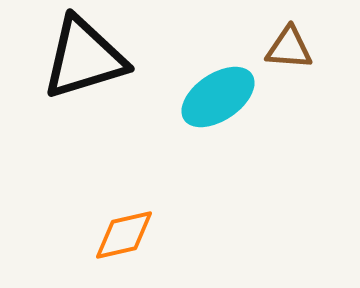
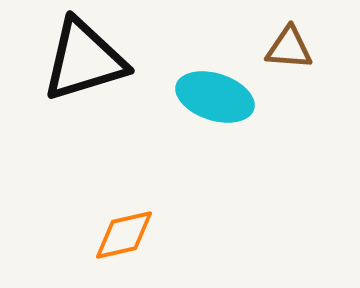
black triangle: moved 2 px down
cyan ellipse: moved 3 px left; rotated 52 degrees clockwise
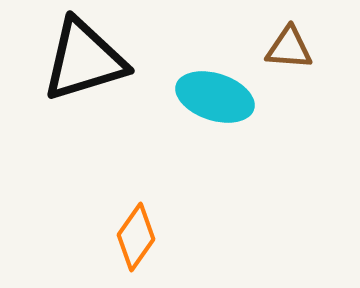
orange diamond: moved 12 px right, 2 px down; rotated 42 degrees counterclockwise
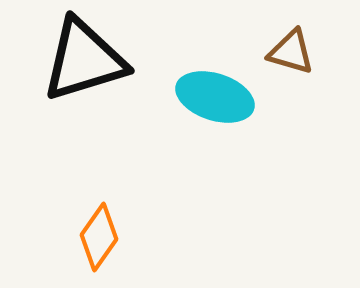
brown triangle: moved 2 px right, 4 px down; rotated 12 degrees clockwise
orange diamond: moved 37 px left
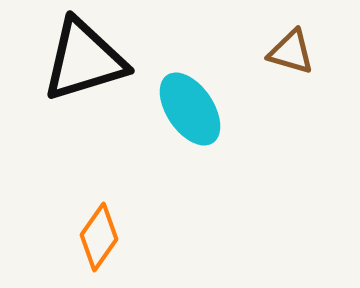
cyan ellipse: moved 25 px left, 12 px down; rotated 38 degrees clockwise
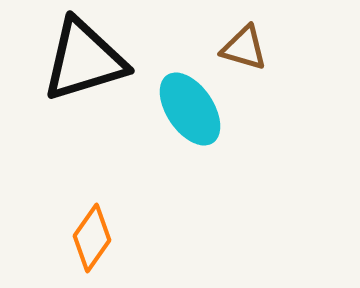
brown triangle: moved 47 px left, 4 px up
orange diamond: moved 7 px left, 1 px down
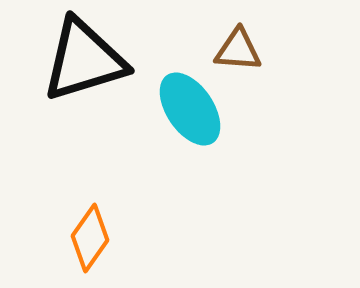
brown triangle: moved 6 px left, 2 px down; rotated 12 degrees counterclockwise
orange diamond: moved 2 px left
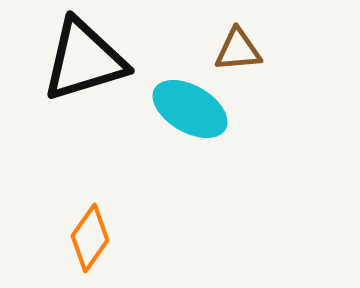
brown triangle: rotated 9 degrees counterclockwise
cyan ellipse: rotated 26 degrees counterclockwise
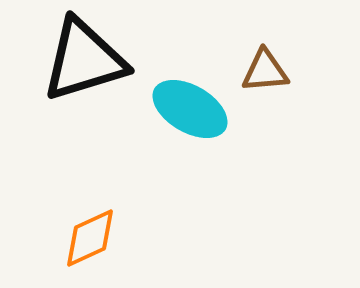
brown triangle: moved 27 px right, 21 px down
orange diamond: rotated 30 degrees clockwise
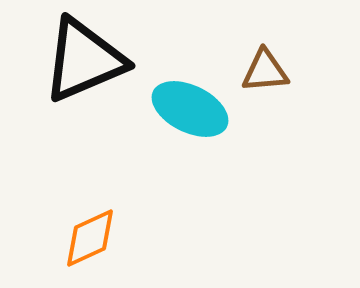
black triangle: rotated 6 degrees counterclockwise
cyan ellipse: rotated 4 degrees counterclockwise
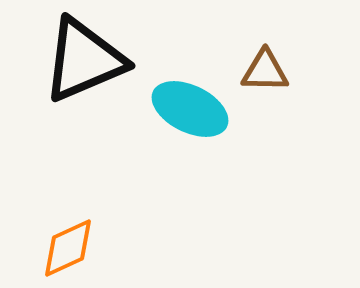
brown triangle: rotated 6 degrees clockwise
orange diamond: moved 22 px left, 10 px down
